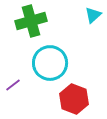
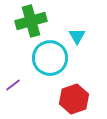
cyan triangle: moved 16 px left, 21 px down; rotated 18 degrees counterclockwise
cyan circle: moved 5 px up
red hexagon: rotated 20 degrees clockwise
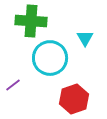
green cross: rotated 20 degrees clockwise
cyan triangle: moved 8 px right, 2 px down
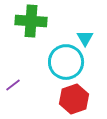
cyan circle: moved 16 px right, 4 px down
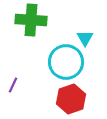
green cross: moved 1 px up
purple line: rotated 28 degrees counterclockwise
red hexagon: moved 3 px left
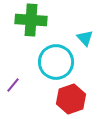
cyan triangle: rotated 12 degrees counterclockwise
cyan circle: moved 10 px left
purple line: rotated 14 degrees clockwise
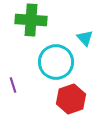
purple line: rotated 56 degrees counterclockwise
